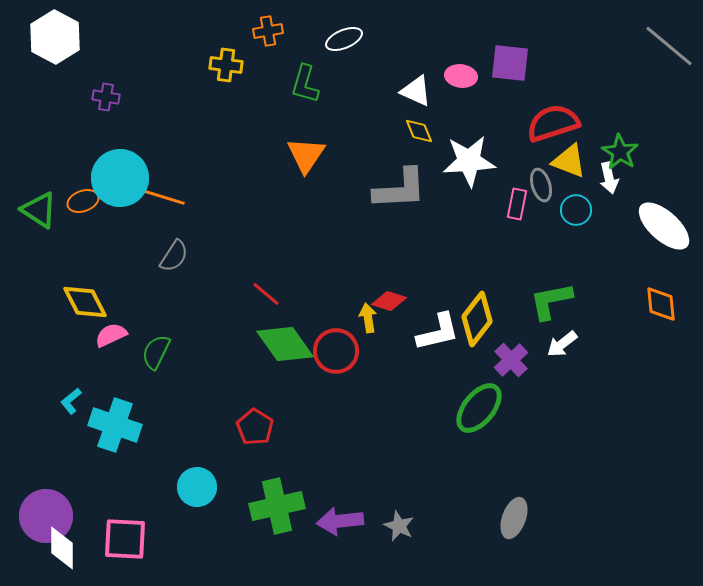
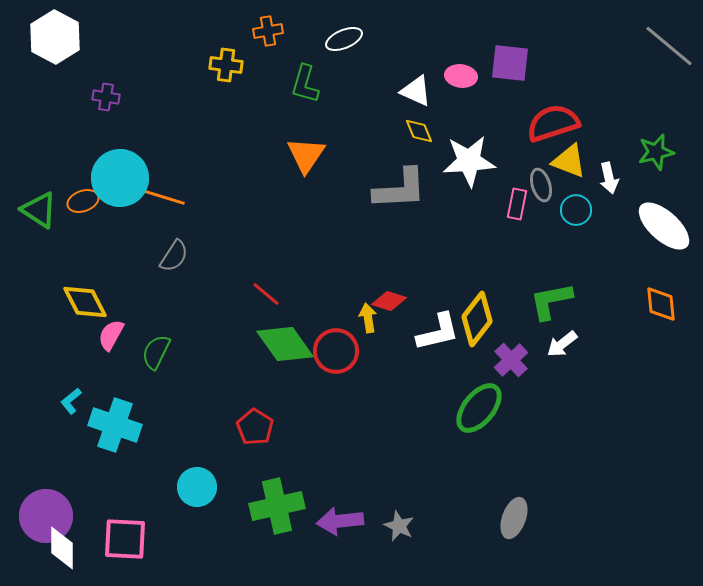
green star at (620, 152): moved 36 px right; rotated 27 degrees clockwise
pink semicircle at (111, 335): rotated 36 degrees counterclockwise
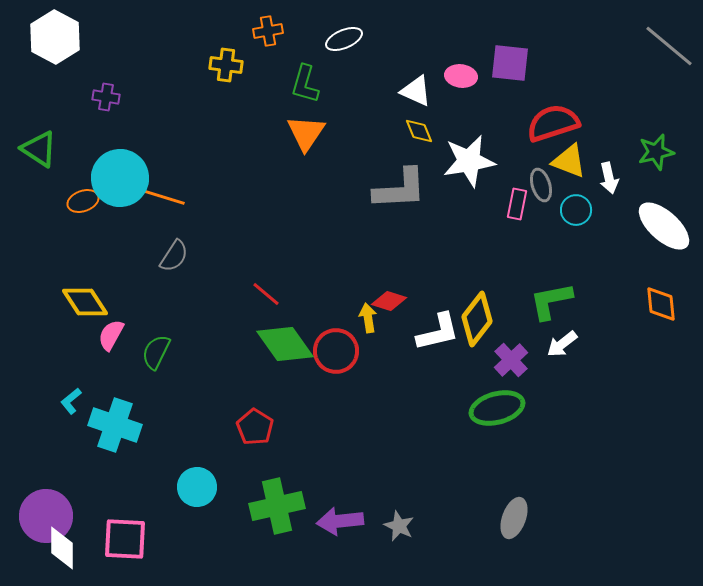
orange triangle at (306, 155): moved 22 px up
white star at (469, 161): rotated 6 degrees counterclockwise
green triangle at (39, 210): moved 61 px up
yellow diamond at (85, 302): rotated 6 degrees counterclockwise
green ellipse at (479, 408): moved 18 px right; rotated 36 degrees clockwise
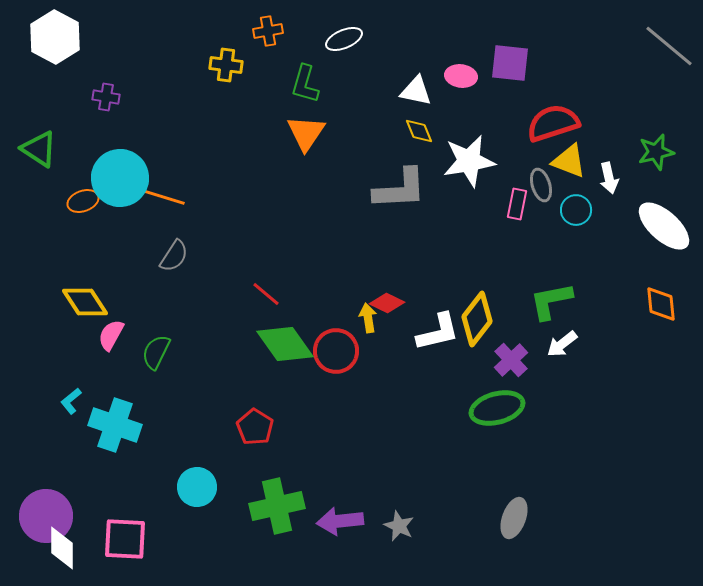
white triangle at (416, 91): rotated 12 degrees counterclockwise
red diamond at (389, 301): moved 2 px left, 2 px down; rotated 8 degrees clockwise
